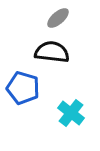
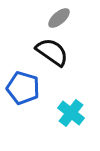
gray ellipse: moved 1 px right
black semicircle: rotated 28 degrees clockwise
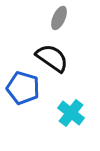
gray ellipse: rotated 25 degrees counterclockwise
black semicircle: moved 6 px down
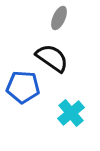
blue pentagon: moved 1 px up; rotated 12 degrees counterclockwise
cyan cross: rotated 12 degrees clockwise
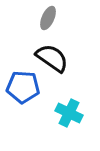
gray ellipse: moved 11 px left
cyan cross: moved 2 px left; rotated 24 degrees counterclockwise
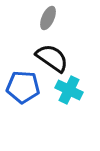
cyan cross: moved 23 px up
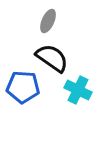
gray ellipse: moved 3 px down
cyan cross: moved 9 px right
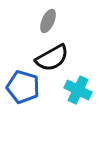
black semicircle: rotated 116 degrees clockwise
blue pentagon: rotated 12 degrees clockwise
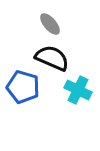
gray ellipse: moved 2 px right, 3 px down; rotated 65 degrees counterclockwise
black semicircle: rotated 128 degrees counterclockwise
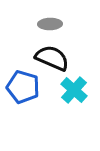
gray ellipse: rotated 50 degrees counterclockwise
cyan cross: moved 4 px left; rotated 16 degrees clockwise
